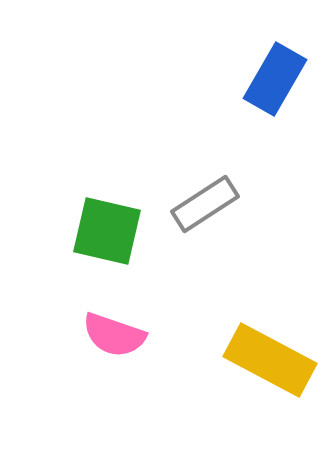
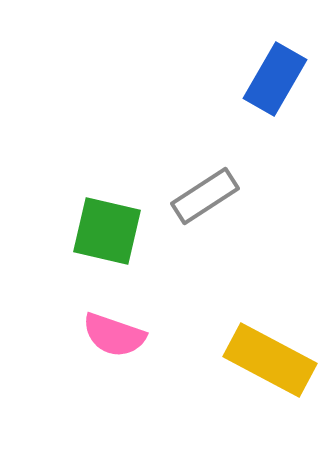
gray rectangle: moved 8 px up
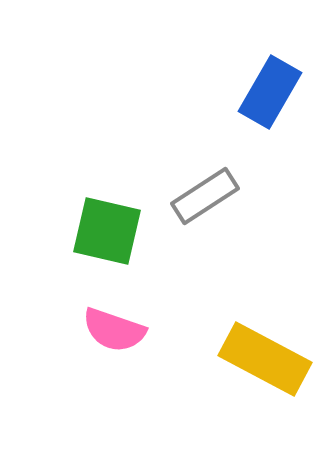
blue rectangle: moved 5 px left, 13 px down
pink semicircle: moved 5 px up
yellow rectangle: moved 5 px left, 1 px up
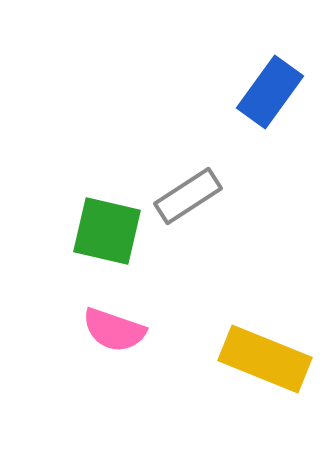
blue rectangle: rotated 6 degrees clockwise
gray rectangle: moved 17 px left
yellow rectangle: rotated 6 degrees counterclockwise
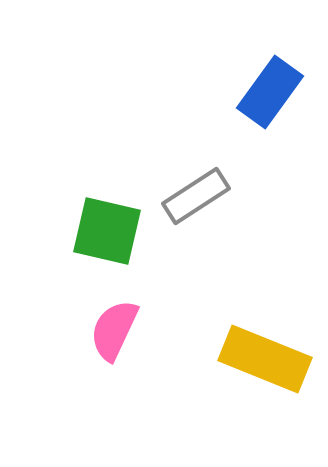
gray rectangle: moved 8 px right
pink semicircle: rotated 96 degrees clockwise
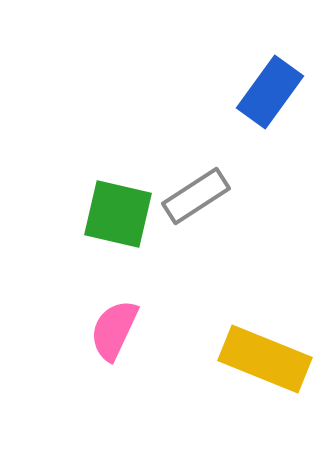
green square: moved 11 px right, 17 px up
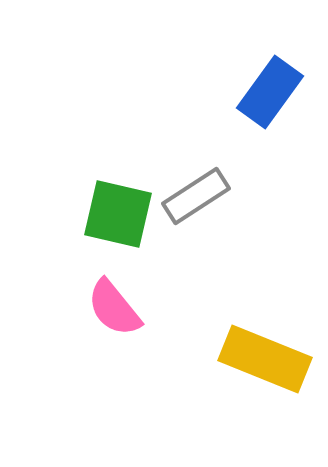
pink semicircle: moved 22 px up; rotated 64 degrees counterclockwise
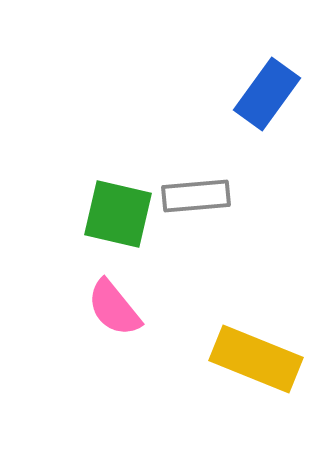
blue rectangle: moved 3 px left, 2 px down
gray rectangle: rotated 28 degrees clockwise
yellow rectangle: moved 9 px left
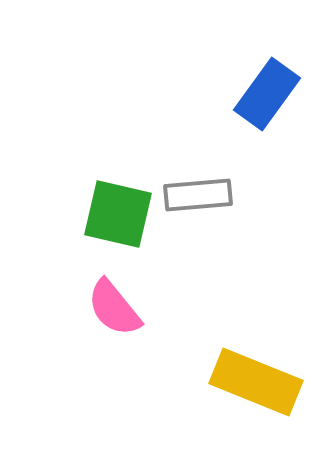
gray rectangle: moved 2 px right, 1 px up
yellow rectangle: moved 23 px down
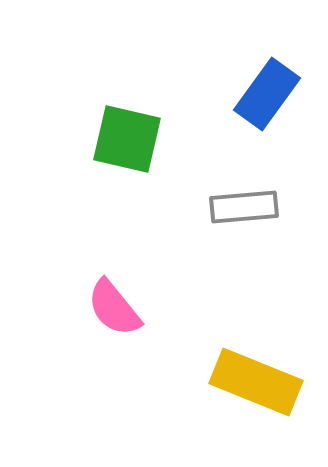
gray rectangle: moved 46 px right, 12 px down
green square: moved 9 px right, 75 px up
